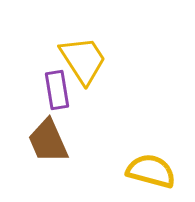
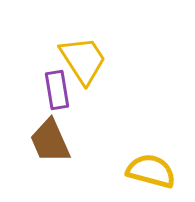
brown trapezoid: moved 2 px right
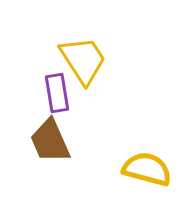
purple rectangle: moved 3 px down
yellow semicircle: moved 4 px left, 2 px up
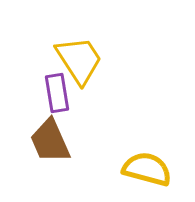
yellow trapezoid: moved 4 px left
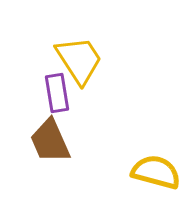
yellow semicircle: moved 9 px right, 3 px down
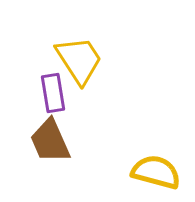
purple rectangle: moved 4 px left
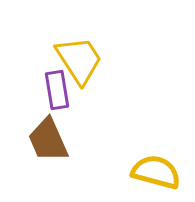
purple rectangle: moved 4 px right, 3 px up
brown trapezoid: moved 2 px left, 1 px up
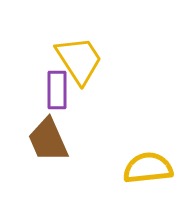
purple rectangle: rotated 9 degrees clockwise
yellow semicircle: moved 8 px left, 4 px up; rotated 21 degrees counterclockwise
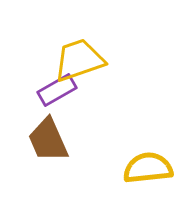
yellow trapezoid: rotated 76 degrees counterclockwise
purple rectangle: rotated 60 degrees clockwise
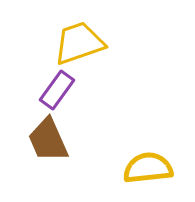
yellow trapezoid: moved 17 px up
purple rectangle: rotated 24 degrees counterclockwise
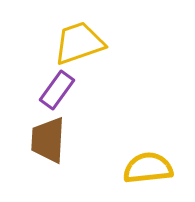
brown trapezoid: rotated 27 degrees clockwise
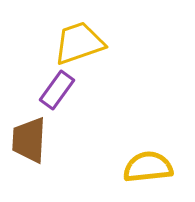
brown trapezoid: moved 19 px left
yellow semicircle: moved 1 px up
